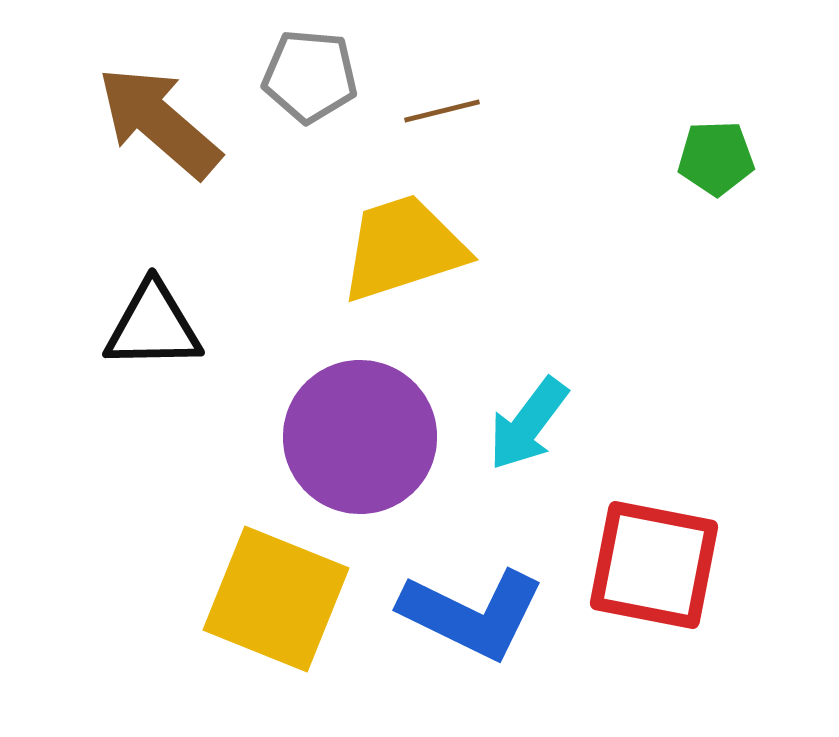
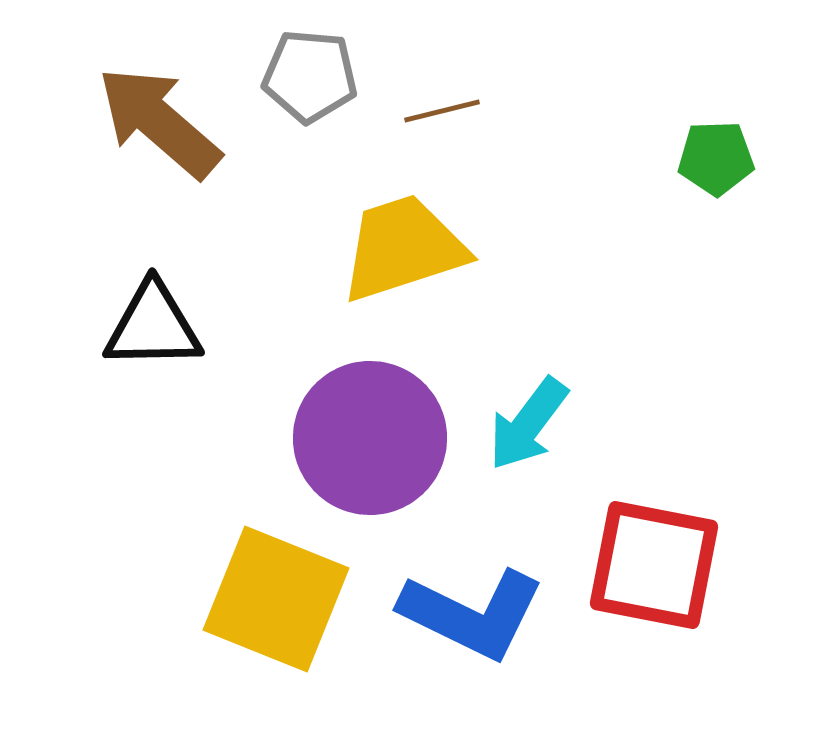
purple circle: moved 10 px right, 1 px down
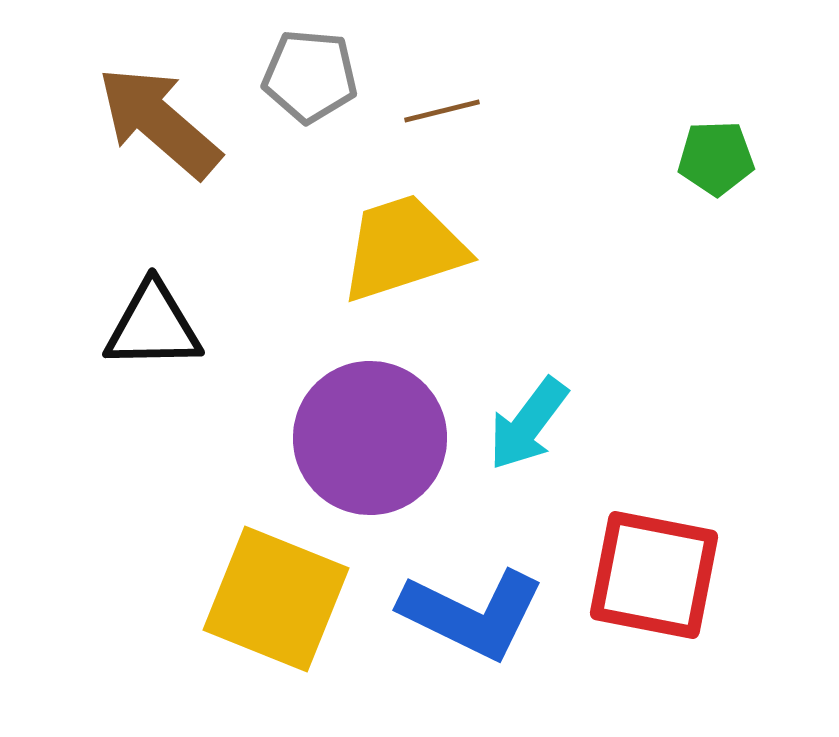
red square: moved 10 px down
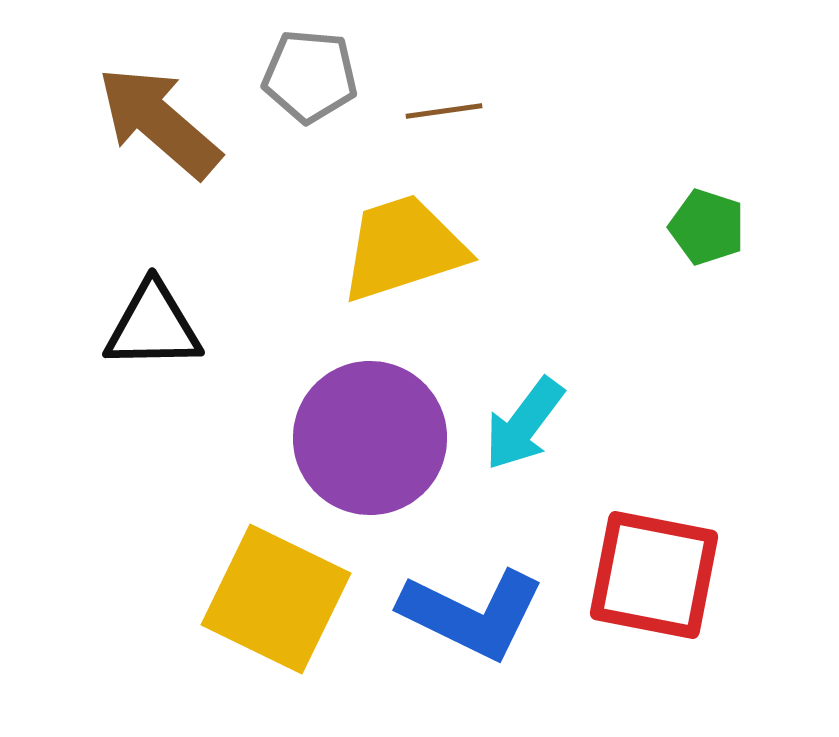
brown line: moved 2 px right; rotated 6 degrees clockwise
green pentagon: moved 9 px left, 69 px down; rotated 20 degrees clockwise
cyan arrow: moved 4 px left
yellow square: rotated 4 degrees clockwise
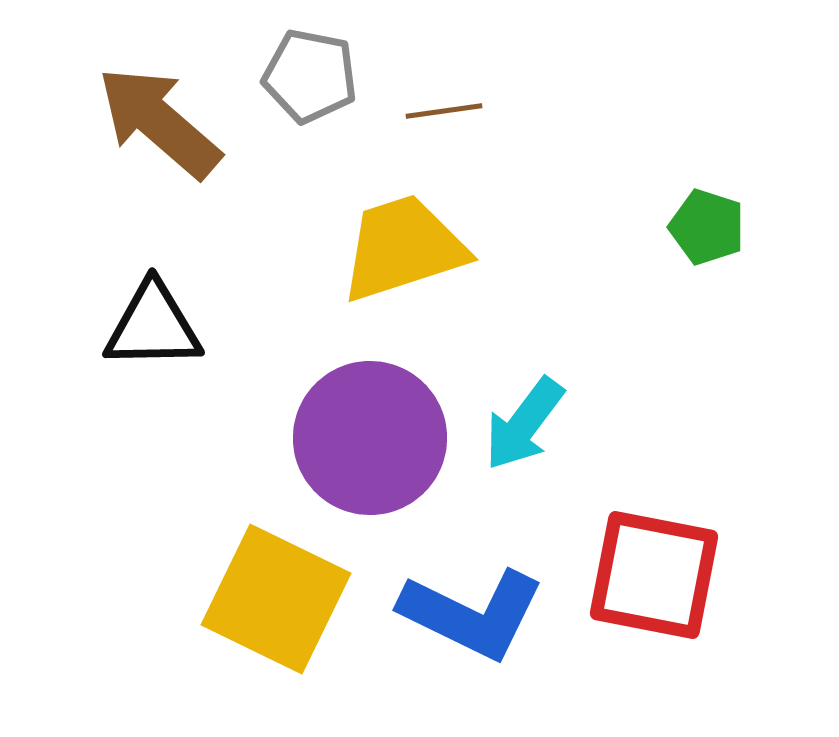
gray pentagon: rotated 6 degrees clockwise
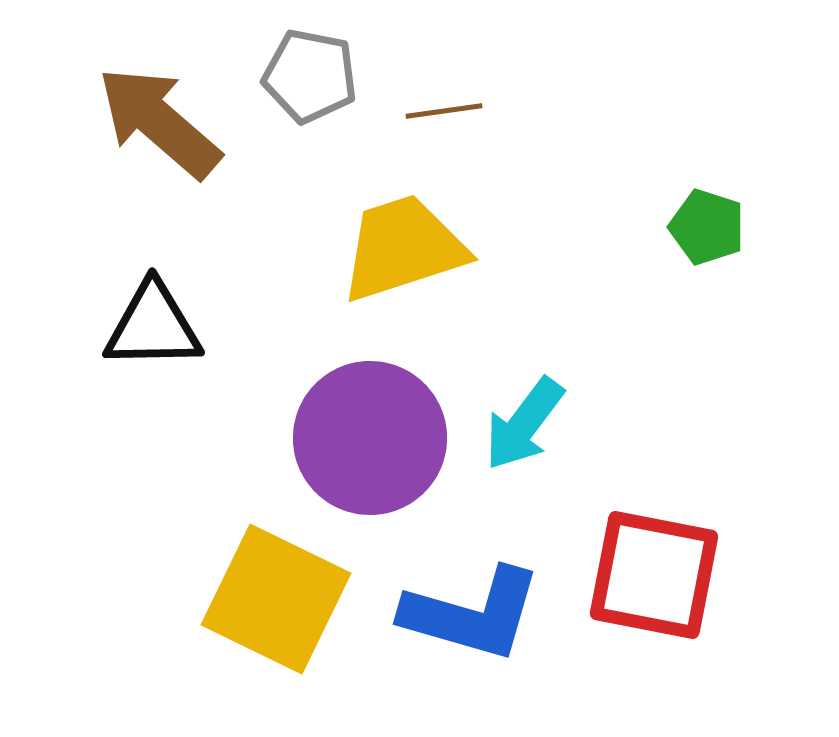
blue L-shape: rotated 10 degrees counterclockwise
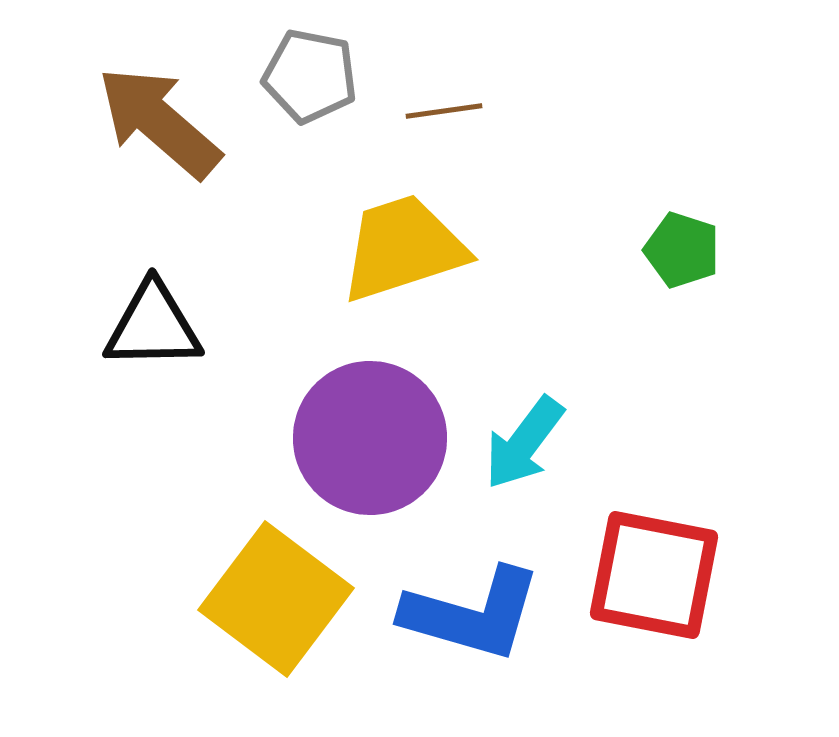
green pentagon: moved 25 px left, 23 px down
cyan arrow: moved 19 px down
yellow square: rotated 11 degrees clockwise
